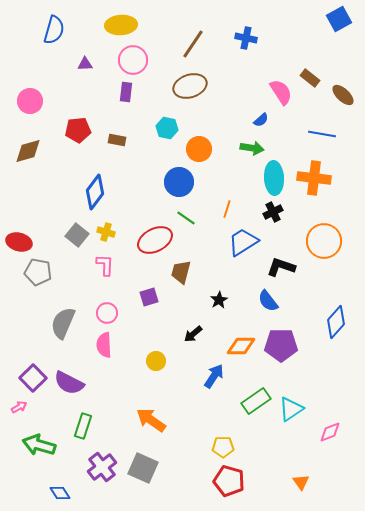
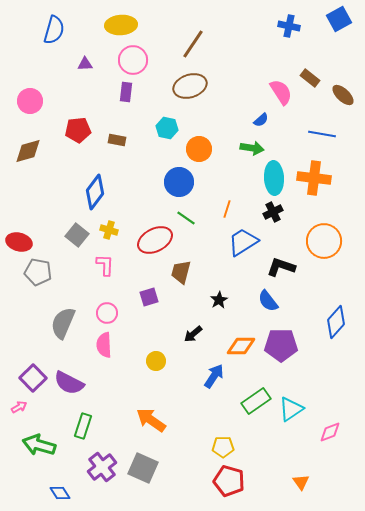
blue cross at (246, 38): moved 43 px right, 12 px up
yellow cross at (106, 232): moved 3 px right, 2 px up
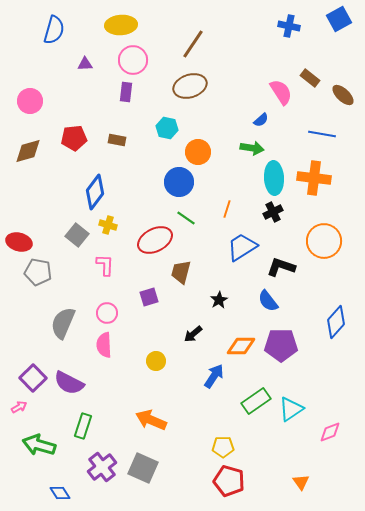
red pentagon at (78, 130): moved 4 px left, 8 px down
orange circle at (199, 149): moved 1 px left, 3 px down
yellow cross at (109, 230): moved 1 px left, 5 px up
blue trapezoid at (243, 242): moved 1 px left, 5 px down
orange arrow at (151, 420): rotated 12 degrees counterclockwise
